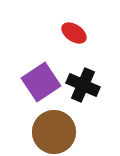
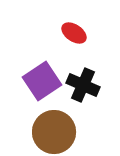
purple square: moved 1 px right, 1 px up
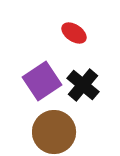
black cross: rotated 16 degrees clockwise
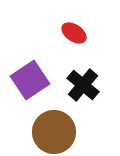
purple square: moved 12 px left, 1 px up
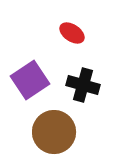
red ellipse: moved 2 px left
black cross: rotated 24 degrees counterclockwise
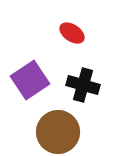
brown circle: moved 4 px right
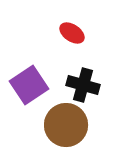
purple square: moved 1 px left, 5 px down
brown circle: moved 8 px right, 7 px up
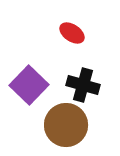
purple square: rotated 12 degrees counterclockwise
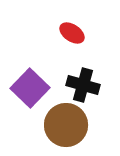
purple square: moved 1 px right, 3 px down
